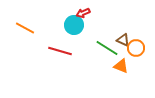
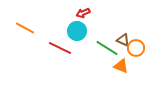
cyan circle: moved 3 px right, 6 px down
red line: moved 3 px up; rotated 10 degrees clockwise
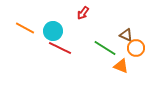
red arrow: rotated 32 degrees counterclockwise
cyan circle: moved 24 px left
brown triangle: moved 3 px right, 5 px up
green line: moved 2 px left
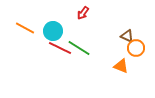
brown triangle: moved 1 px right, 1 px down
green line: moved 26 px left
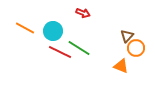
red arrow: rotated 104 degrees counterclockwise
brown triangle: rotated 48 degrees clockwise
red line: moved 4 px down
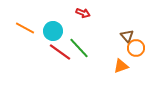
brown triangle: rotated 24 degrees counterclockwise
green line: rotated 15 degrees clockwise
red line: rotated 10 degrees clockwise
orange triangle: rotated 42 degrees counterclockwise
